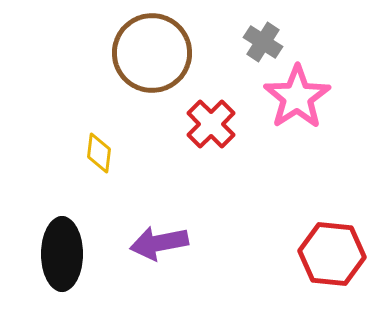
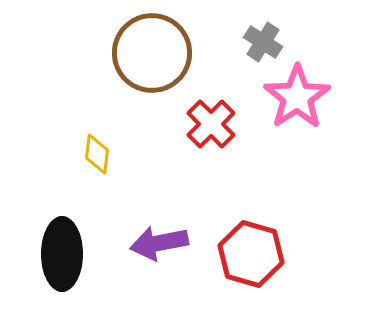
yellow diamond: moved 2 px left, 1 px down
red hexagon: moved 81 px left; rotated 10 degrees clockwise
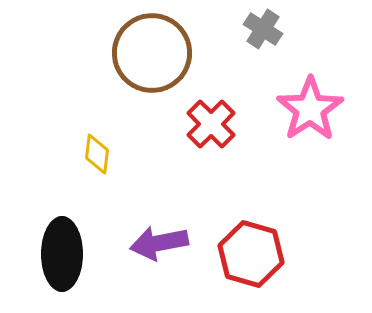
gray cross: moved 13 px up
pink star: moved 13 px right, 12 px down
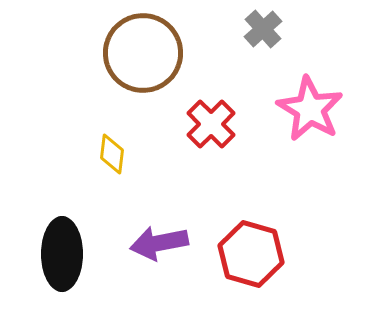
gray cross: rotated 15 degrees clockwise
brown circle: moved 9 px left
pink star: rotated 8 degrees counterclockwise
yellow diamond: moved 15 px right
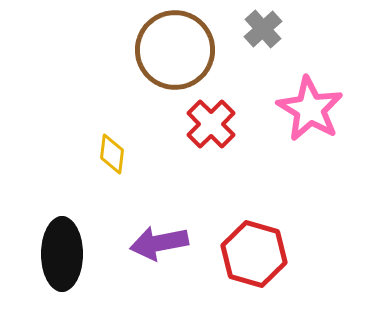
brown circle: moved 32 px right, 3 px up
red hexagon: moved 3 px right
